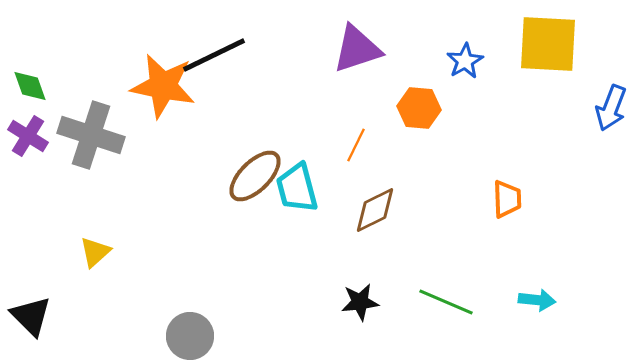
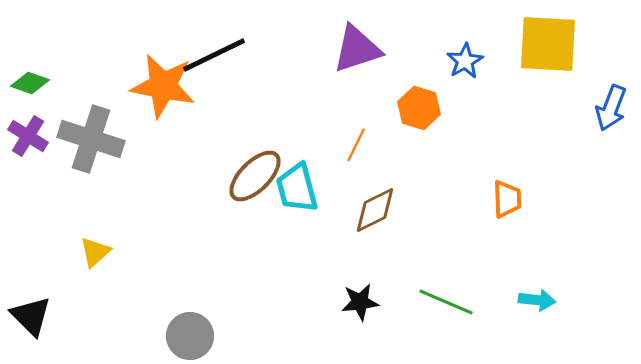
green diamond: moved 3 px up; rotated 51 degrees counterclockwise
orange hexagon: rotated 12 degrees clockwise
gray cross: moved 4 px down
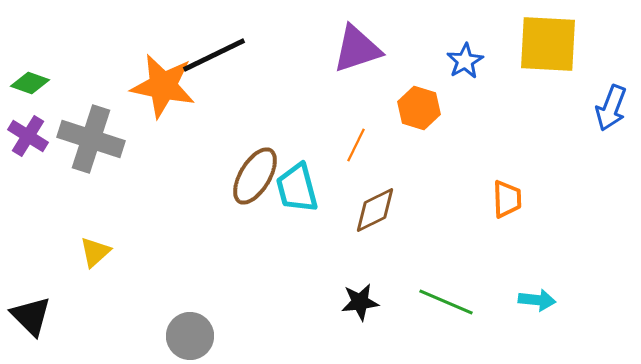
brown ellipse: rotated 14 degrees counterclockwise
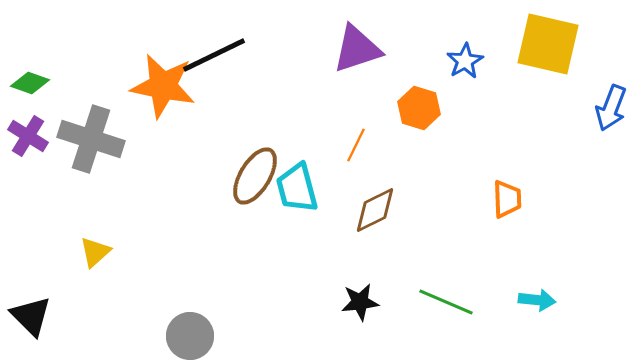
yellow square: rotated 10 degrees clockwise
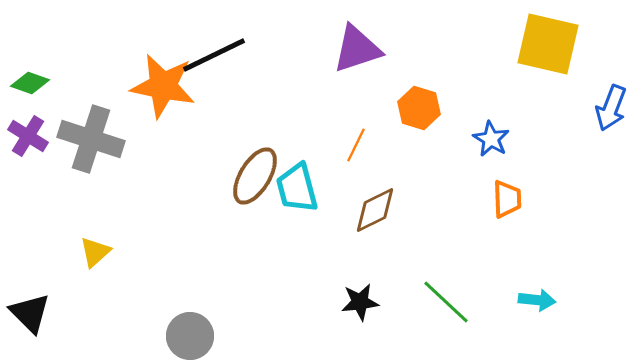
blue star: moved 26 px right, 78 px down; rotated 12 degrees counterclockwise
green line: rotated 20 degrees clockwise
black triangle: moved 1 px left, 3 px up
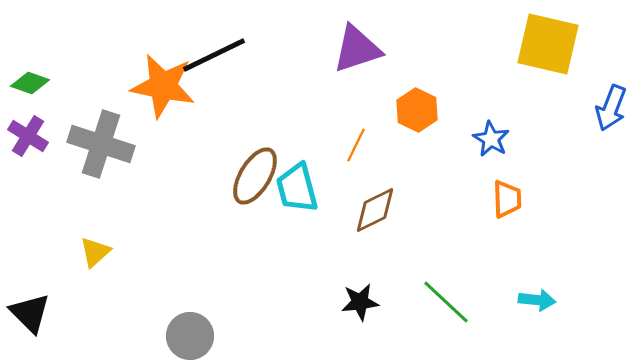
orange hexagon: moved 2 px left, 2 px down; rotated 9 degrees clockwise
gray cross: moved 10 px right, 5 px down
